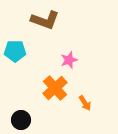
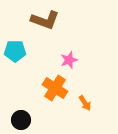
orange cross: rotated 15 degrees counterclockwise
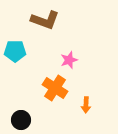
orange arrow: moved 1 px right, 2 px down; rotated 35 degrees clockwise
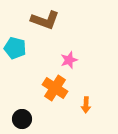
cyan pentagon: moved 3 px up; rotated 15 degrees clockwise
black circle: moved 1 px right, 1 px up
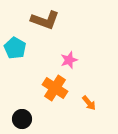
cyan pentagon: rotated 15 degrees clockwise
orange arrow: moved 3 px right, 2 px up; rotated 42 degrees counterclockwise
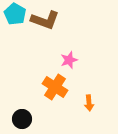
cyan pentagon: moved 34 px up
orange cross: moved 1 px up
orange arrow: rotated 35 degrees clockwise
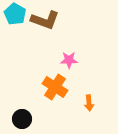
pink star: rotated 18 degrees clockwise
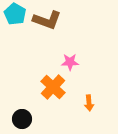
brown L-shape: moved 2 px right
pink star: moved 1 px right, 2 px down
orange cross: moved 2 px left; rotated 10 degrees clockwise
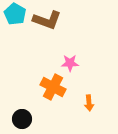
pink star: moved 1 px down
orange cross: rotated 15 degrees counterclockwise
